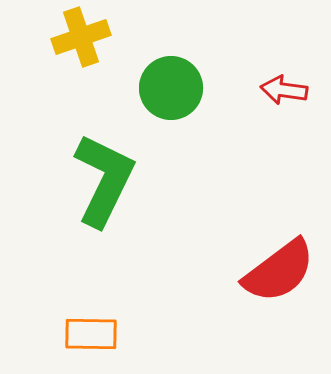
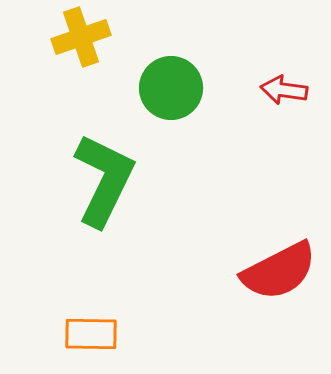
red semicircle: rotated 10 degrees clockwise
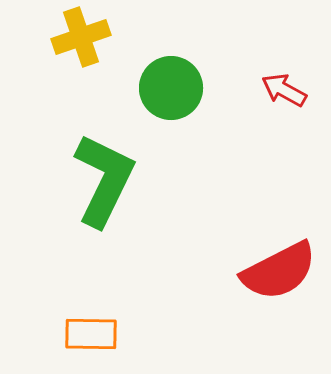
red arrow: rotated 21 degrees clockwise
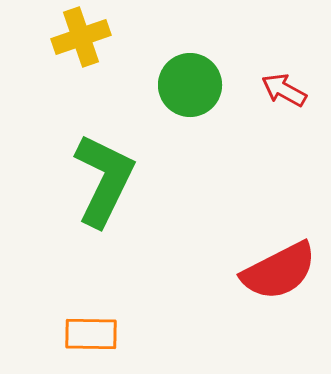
green circle: moved 19 px right, 3 px up
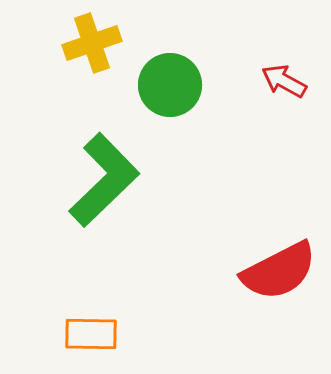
yellow cross: moved 11 px right, 6 px down
green circle: moved 20 px left
red arrow: moved 9 px up
green L-shape: rotated 20 degrees clockwise
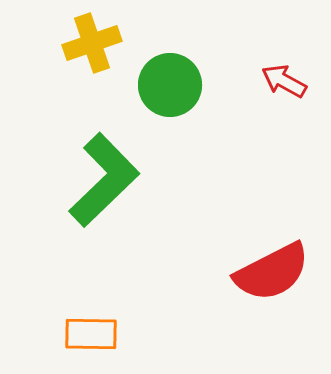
red semicircle: moved 7 px left, 1 px down
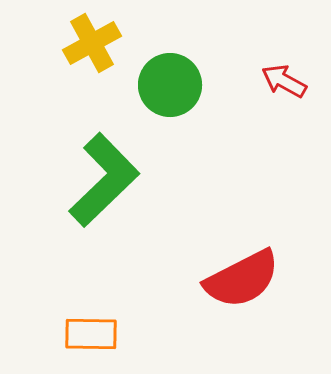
yellow cross: rotated 10 degrees counterclockwise
red semicircle: moved 30 px left, 7 px down
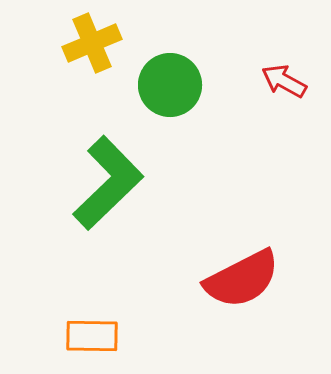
yellow cross: rotated 6 degrees clockwise
green L-shape: moved 4 px right, 3 px down
orange rectangle: moved 1 px right, 2 px down
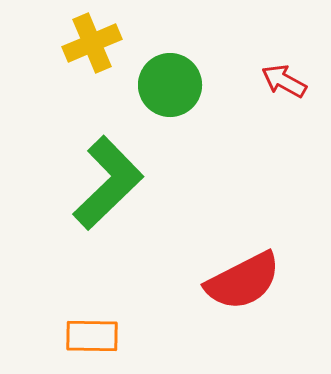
red semicircle: moved 1 px right, 2 px down
